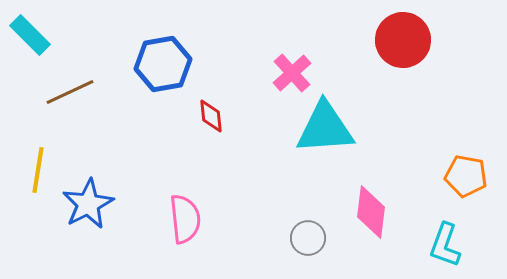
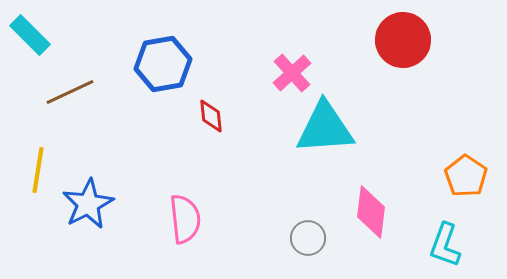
orange pentagon: rotated 24 degrees clockwise
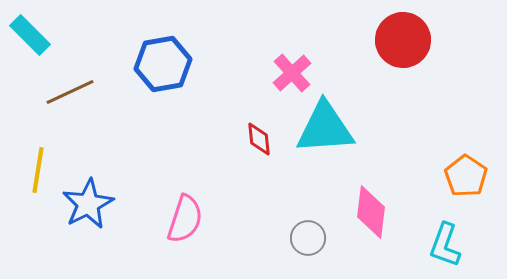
red diamond: moved 48 px right, 23 px down
pink semicircle: rotated 24 degrees clockwise
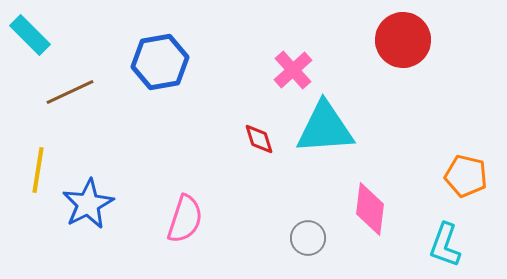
blue hexagon: moved 3 px left, 2 px up
pink cross: moved 1 px right, 3 px up
red diamond: rotated 12 degrees counterclockwise
orange pentagon: rotated 21 degrees counterclockwise
pink diamond: moved 1 px left, 3 px up
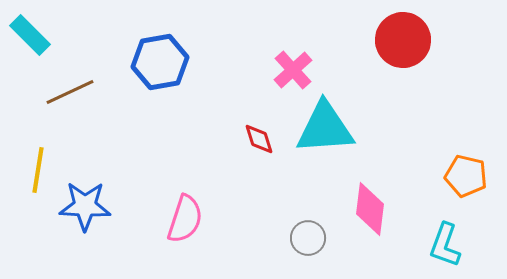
blue star: moved 3 px left, 2 px down; rotated 30 degrees clockwise
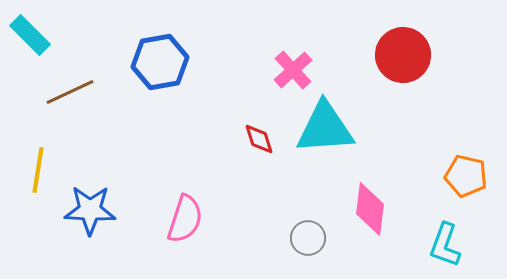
red circle: moved 15 px down
blue star: moved 5 px right, 4 px down
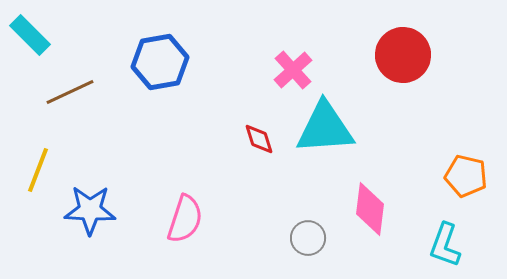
yellow line: rotated 12 degrees clockwise
